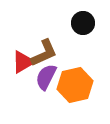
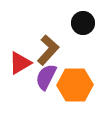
brown L-shape: moved 4 px right, 3 px up; rotated 24 degrees counterclockwise
red triangle: moved 3 px left, 1 px down
orange hexagon: rotated 12 degrees clockwise
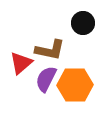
brown L-shape: moved 2 px right; rotated 60 degrees clockwise
red triangle: moved 1 px right; rotated 10 degrees counterclockwise
purple semicircle: moved 2 px down
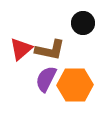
red triangle: moved 14 px up
